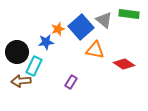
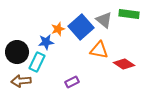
orange triangle: moved 4 px right
cyan rectangle: moved 3 px right, 4 px up
purple rectangle: moved 1 px right; rotated 32 degrees clockwise
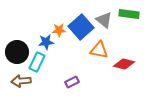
orange star: moved 1 px right, 1 px down; rotated 16 degrees clockwise
red diamond: rotated 20 degrees counterclockwise
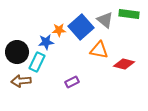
gray triangle: moved 1 px right
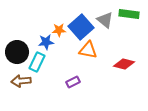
orange triangle: moved 11 px left
purple rectangle: moved 1 px right
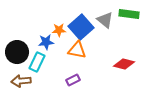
orange triangle: moved 11 px left
purple rectangle: moved 2 px up
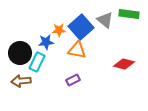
black circle: moved 3 px right, 1 px down
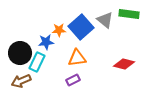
orange triangle: moved 8 px down; rotated 18 degrees counterclockwise
brown arrow: rotated 18 degrees counterclockwise
